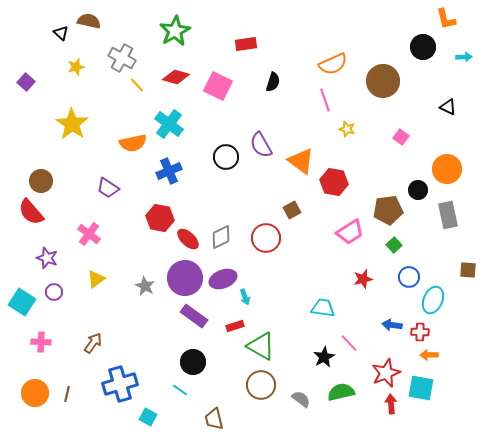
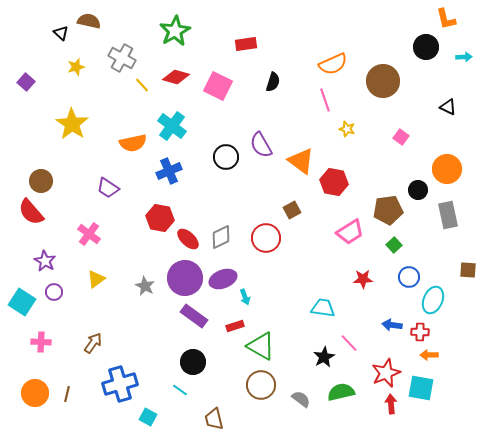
black circle at (423, 47): moved 3 px right
yellow line at (137, 85): moved 5 px right
cyan cross at (169, 124): moved 3 px right, 2 px down
purple star at (47, 258): moved 2 px left, 3 px down; rotated 10 degrees clockwise
red star at (363, 279): rotated 12 degrees clockwise
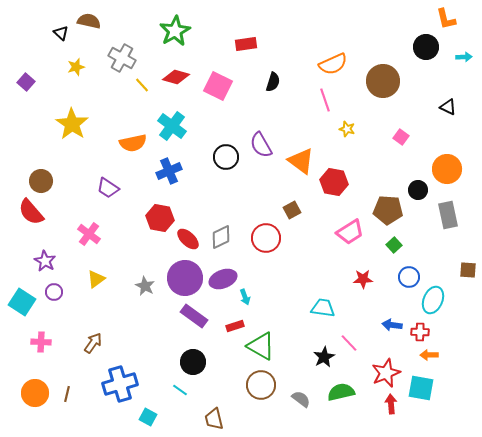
brown pentagon at (388, 210): rotated 12 degrees clockwise
